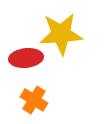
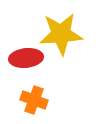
orange cross: rotated 12 degrees counterclockwise
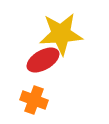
red ellipse: moved 17 px right, 2 px down; rotated 24 degrees counterclockwise
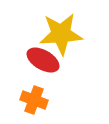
red ellipse: rotated 60 degrees clockwise
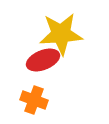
red ellipse: rotated 52 degrees counterclockwise
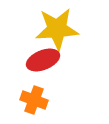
yellow star: moved 4 px left, 5 px up
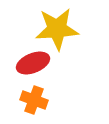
red ellipse: moved 10 px left, 3 px down
